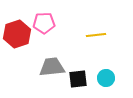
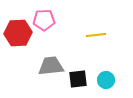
pink pentagon: moved 3 px up
red hexagon: moved 1 px right, 1 px up; rotated 16 degrees clockwise
gray trapezoid: moved 1 px left, 1 px up
cyan circle: moved 2 px down
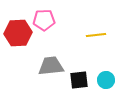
black square: moved 1 px right, 1 px down
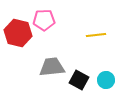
red hexagon: rotated 16 degrees clockwise
gray trapezoid: moved 1 px right, 1 px down
black square: rotated 36 degrees clockwise
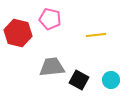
pink pentagon: moved 6 px right, 1 px up; rotated 15 degrees clockwise
cyan circle: moved 5 px right
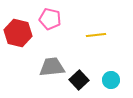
black square: rotated 18 degrees clockwise
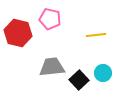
cyan circle: moved 8 px left, 7 px up
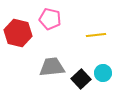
black square: moved 2 px right, 1 px up
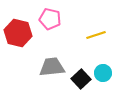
yellow line: rotated 12 degrees counterclockwise
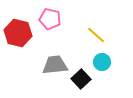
yellow line: rotated 60 degrees clockwise
gray trapezoid: moved 3 px right, 2 px up
cyan circle: moved 1 px left, 11 px up
